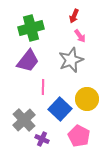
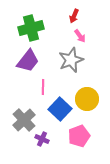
pink pentagon: rotated 25 degrees clockwise
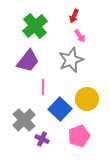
green cross: moved 4 px right, 2 px up; rotated 25 degrees counterclockwise
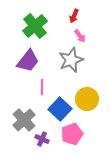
pink line: moved 1 px left
pink pentagon: moved 7 px left, 2 px up
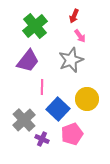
blue square: moved 2 px left
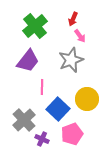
red arrow: moved 1 px left, 3 px down
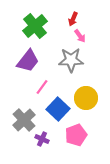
gray star: rotated 20 degrees clockwise
pink line: rotated 35 degrees clockwise
yellow circle: moved 1 px left, 1 px up
pink pentagon: moved 4 px right, 1 px down
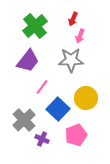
pink arrow: rotated 56 degrees clockwise
